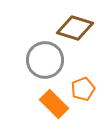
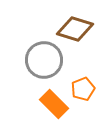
brown diamond: moved 1 px down
gray circle: moved 1 px left
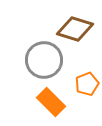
orange pentagon: moved 4 px right, 5 px up
orange rectangle: moved 3 px left, 2 px up
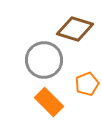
orange rectangle: moved 2 px left
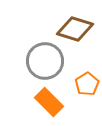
gray circle: moved 1 px right, 1 px down
orange pentagon: rotated 10 degrees counterclockwise
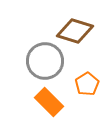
brown diamond: moved 2 px down
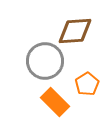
brown diamond: rotated 21 degrees counterclockwise
orange rectangle: moved 6 px right
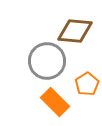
brown diamond: rotated 9 degrees clockwise
gray circle: moved 2 px right
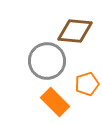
orange pentagon: rotated 15 degrees clockwise
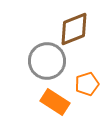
brown diamond: moved 1 px left, 2 px up; rotated 27 degrees counterclockwise
orange rectangle: rotated 12 degrees counterclockwise
